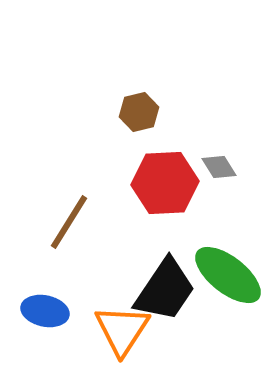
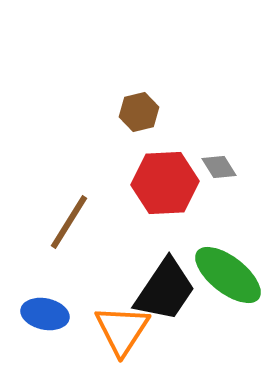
blue ellipse: moved 3 px down
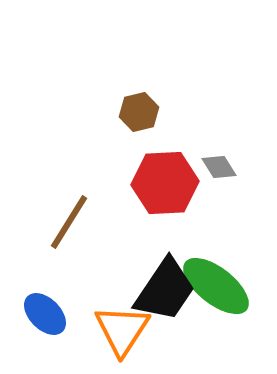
green ellipse: moved 12 px left, 11 px down
blue ellipse: rotated 33 degrees clockwise
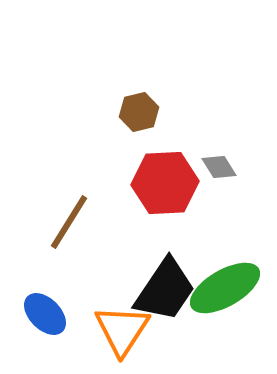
green ellipse: moved 9 px right, 2 px down; rotated 68 degrees counterclockwise
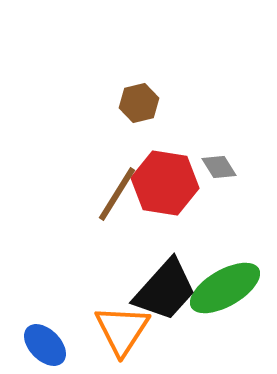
brown hexagon: moved 9 px up
red hexagon: rotated 12 degrees clockwise
brown line: moved 48 px right, 28 px up
black trapezoid: rotated 8 degrees clockwise
blue ellipse: moved 31 px down
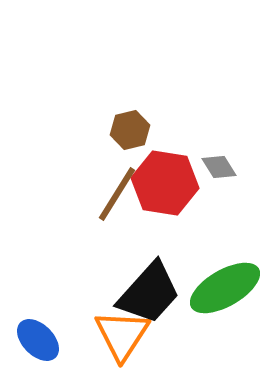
brown hexagon: moved 9 px left, 27 px down
black trapezoid: moved 16 px left, 3 px down
orange triangle: moved 5 px down
blue ellipse: moved 7 px left, 5 px up
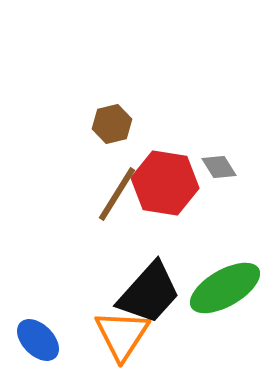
brown hexagon: moved 18 px left, 6 px up
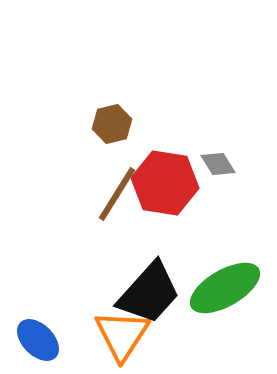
gray diamond: moved 1 px left, 3 px up
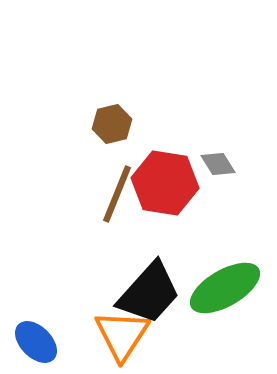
brown line: rotated 10 degrees counterclockwise
blue ellipse: moved 2 px left, 2 px down
